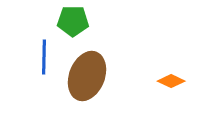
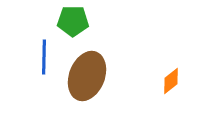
orange diamond: rotated 64 degrees counterclockwise
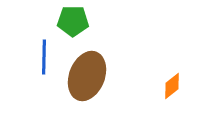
orange diamond: moved 1 px right, 5 px down
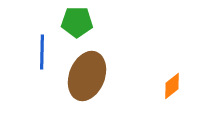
green pentagon: moved 4 px right, 1 px down
blue line: moved 2 px left, 5 px up
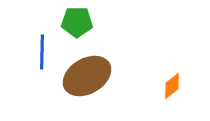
brown ellipse: rotated 39 degrees clockwise
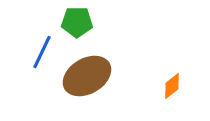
blue line: rotated 24 degrees clockwise
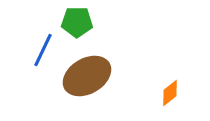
blue line: moved 1 px right, 2 px up
orange diamond: moved 2 px left, 7 px down
